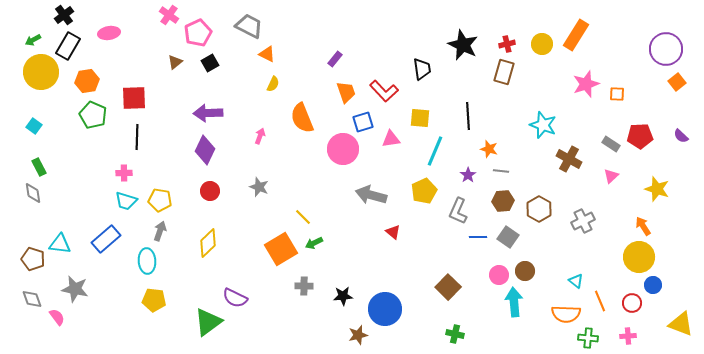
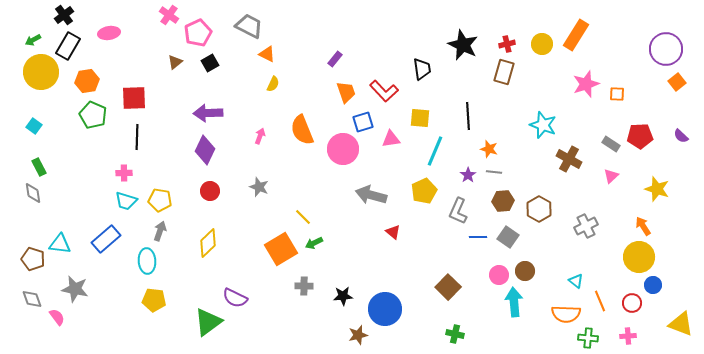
orange semicircle at (302, 118): moved 12 px down
gray line at (501, 171): moved 7 px left, 1 px down
gray cross at (583, 221): moved 3 px right, 5 px down
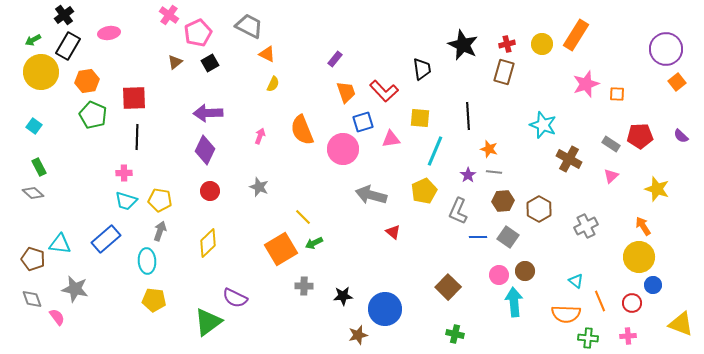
gray diamond at (33, 193): rotated 40 degrees counterclockwise
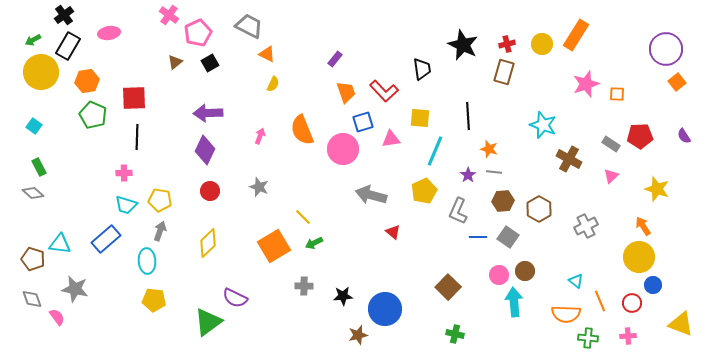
purple semicircle at (681, 136): moved 3 px right; rotated 14 degrees clockwise
cyan trapezoid at (126, 201): moved 4 px down
orange square at (281, 249): moved 7 px left, 3 px up
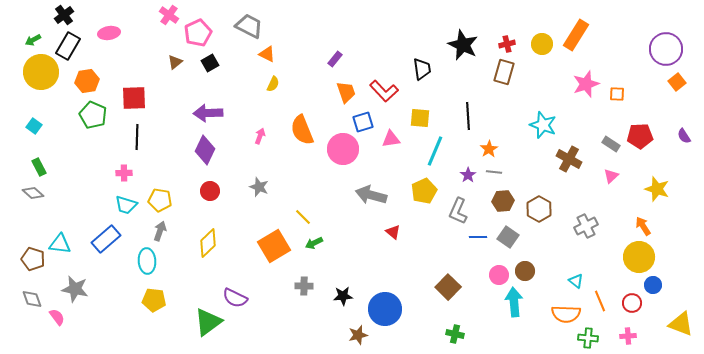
orange star at (489, 149): rotated 24 degrees clockwise
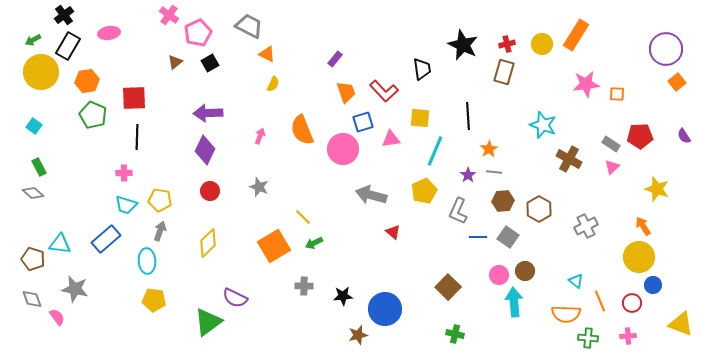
pink star at (586, 84): rotated 12 degrees clockwise
pink triangle at (611, 176): moved 1 px right, 9 px up
